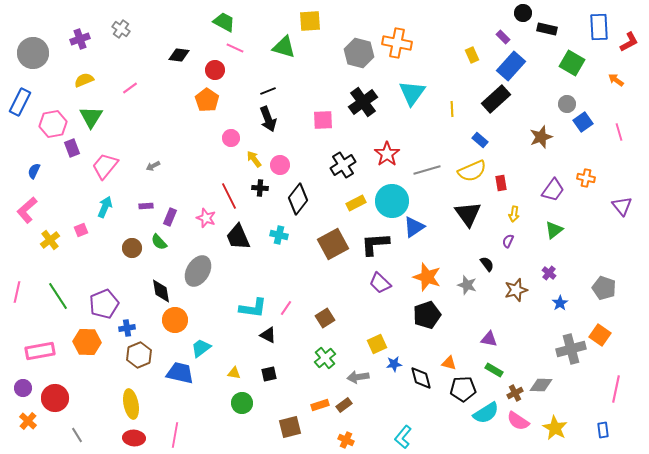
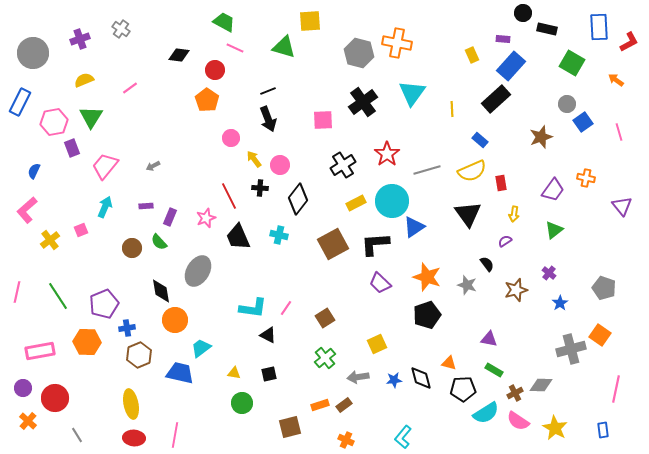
purple rectangle at (503, 37): moved 2 px down; rotated 40 degrees counterclockwise
pink hexagon at (53, 124): moved 1 px right, 2 px up
pink star at (206, 218): rotated 30 degrees clockwise
purple semicircle at (508, 241): moved 3 px left; rotated 32 degrees clockwise
blue star at (394, 364): moved 16 px down
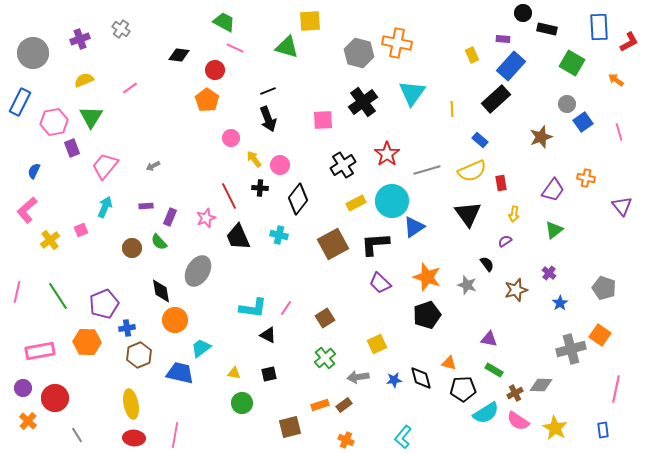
green triangle at (284, 47): moved 3 px right
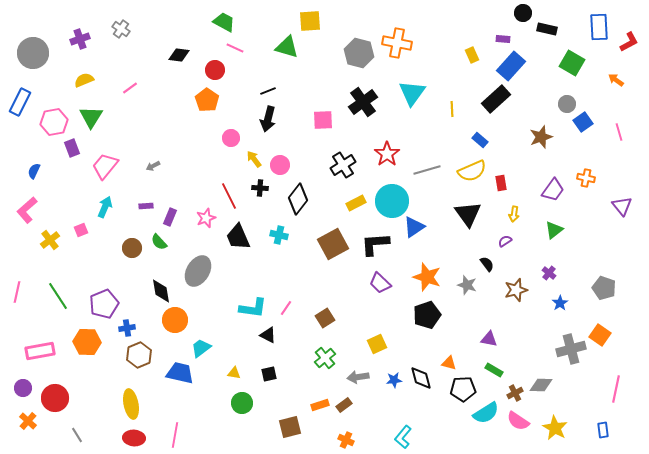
black arrow at (268, 119): rotated 35 degrees clockwise
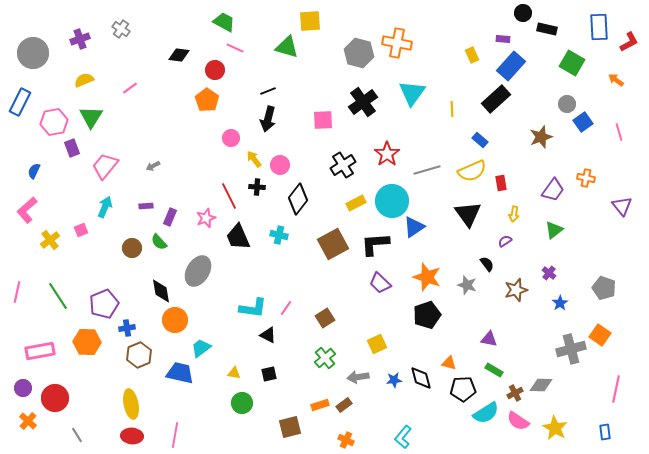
black cross at (260, 188): moved 3 px left, 1 px up
blue rectangle at (603, 430): moved 2 px right, 2 px down
red ellipse at (134, 438): moved 2 px left, 2 px up
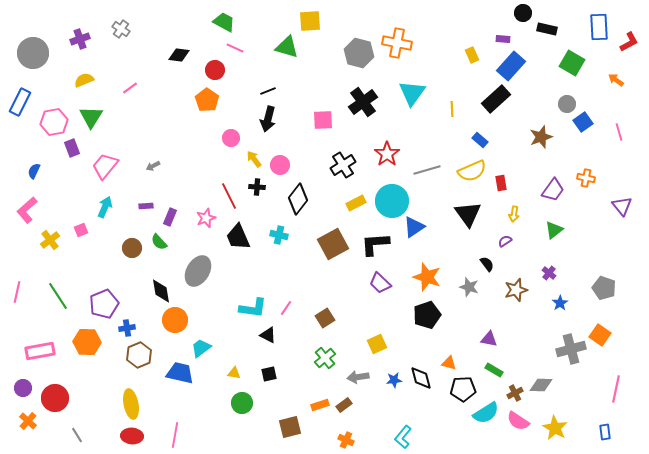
gray star at (467, 285): moved 2 px right, 2 px down
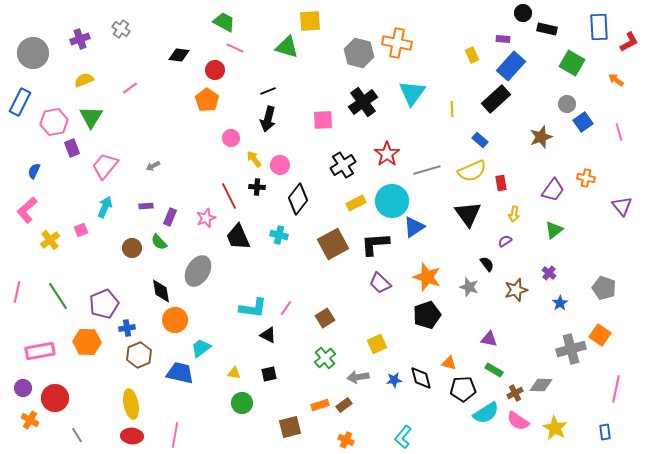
orange cross at (28, 421): moved 2 px right, 1 px up; rotated 12 degrees counterclockwise
